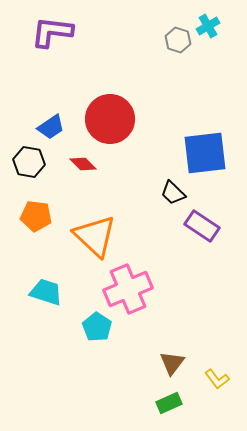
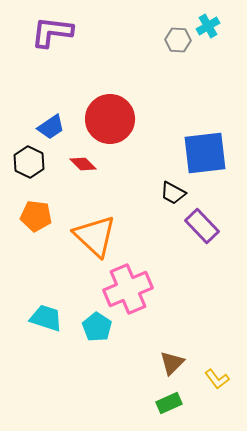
gray hexagon: rotated 15 degrees counterclockwise
black hexagon: rotated 16 degrees clockwise
black trapezoid: rotated 16 degrees counterclockwise
purple rectangle: rotated 12 degrees clockwise
cyan trapezoid: moved 26 px down
brown triangle: rotated 8 degrees clockwise
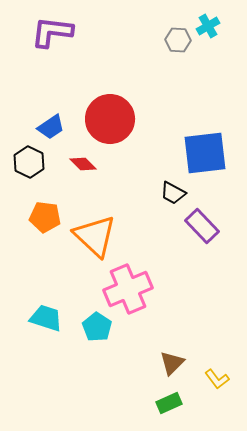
orange pentagon: moved 9 px right, 1 px down
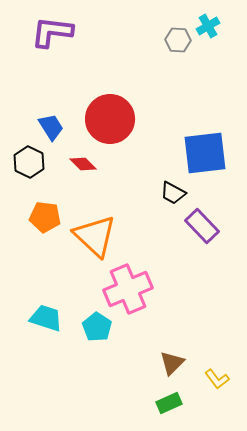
blue trapezoid: rotated 88 degrees counterclockwise
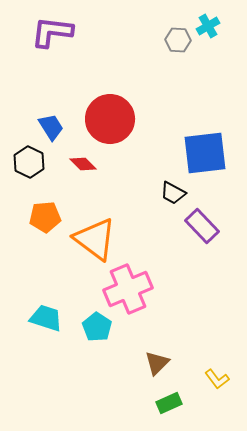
orange pentagon: rotated 12 degrees counterclockwise
orange triangle: moved 3 px down; rotated 6 degrees counterclockwise
brown triangle: moved 15 px left
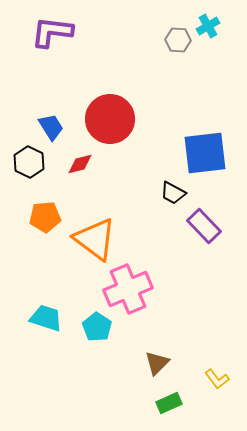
red diamond: moved 3 px left; rotated 60 degrees counterclockwise
purple rectangle: moved 2 px right
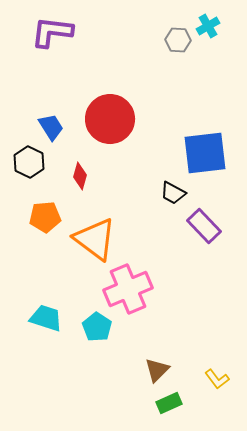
red diamond: moved 12 px down; rotated 60 degrees counterclockwise
brown triangle: moved 7 px down
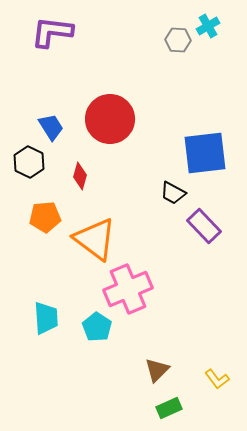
cyan trapezoid: rotated 68 degrees clockwise
green rectangle: moved 5 px down
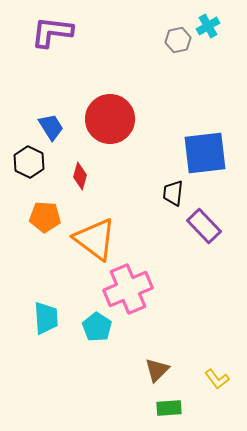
gray hexagon: rotated 15 degrees counterclockwise
black trapezoid: rotated 68 degrees clockwise
orange pentagon: rotated 8 degrees clockwise
green rectangle: rotated 20 degrees clockwise
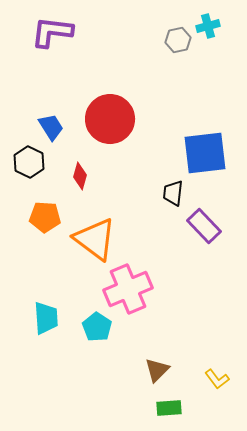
cyan cross: rotated 15 degrees clockwise
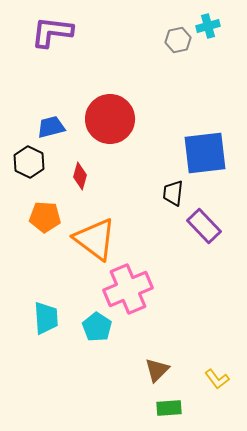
blue trapezoid: rotated 72 degrees counterclockwise
